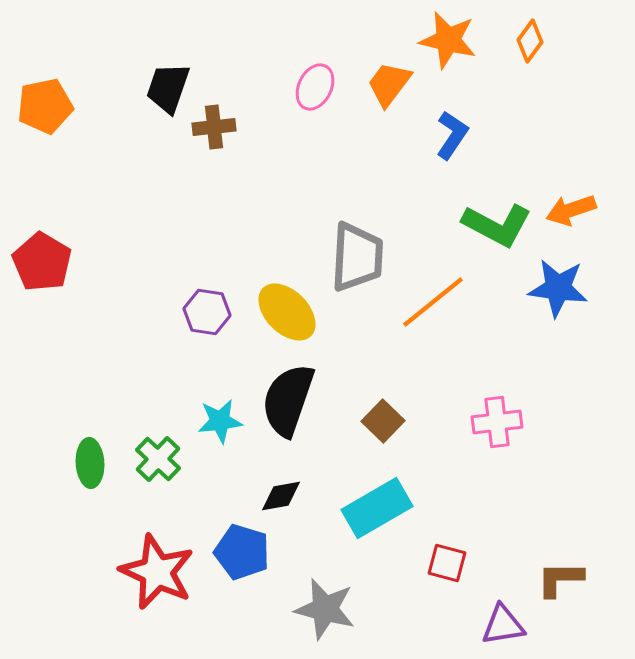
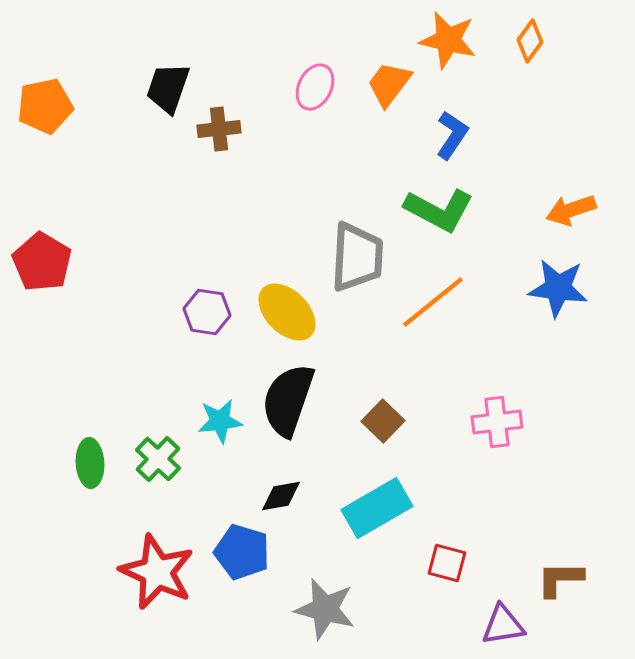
brown cross: moved 5 px right, 2 px down
green L-shape: moved 58 px left, 15 px up
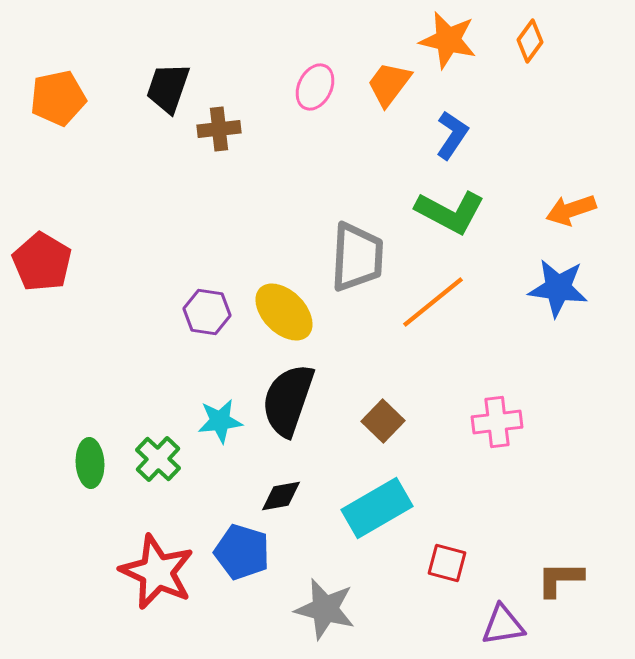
orange pentagon: moved 13 px right, 8 px up
green L-shape: moved 11 px right, 2 px down
yellow ellipse: moved 3 px left
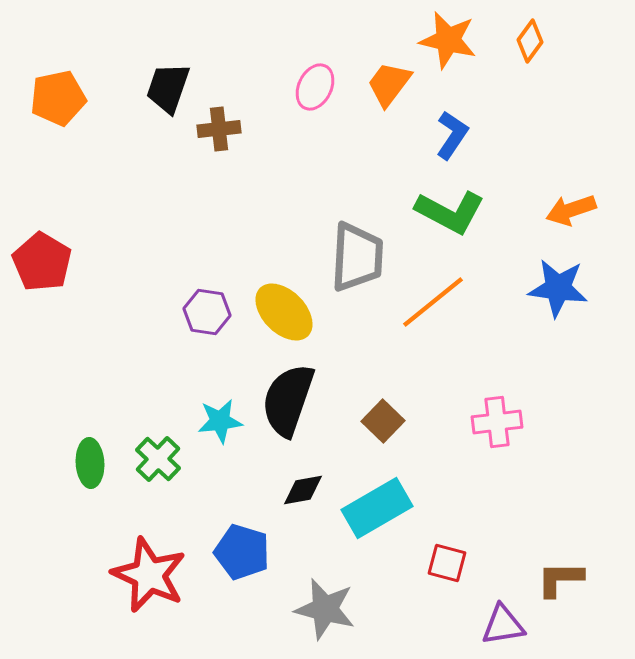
black diamond: moved 22 px right, 6 px up
red star: moved 8 px left, 3 px down
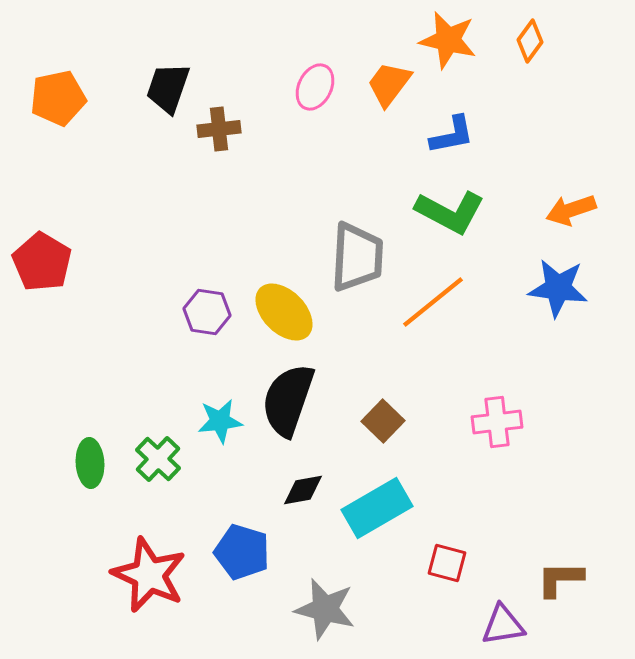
blue L-shape: rotated 45 degrees clockwise
